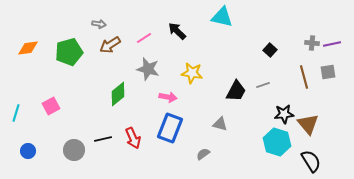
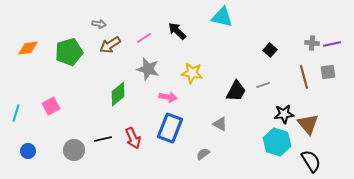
gray triangle: rotated 14 degrees clockwise
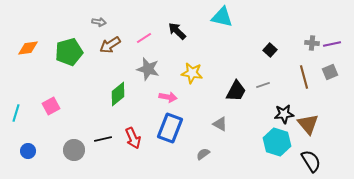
gray arrow: moved 2 px up
gray square: moved 2 px right; rotated 14 degrees counterclockwise
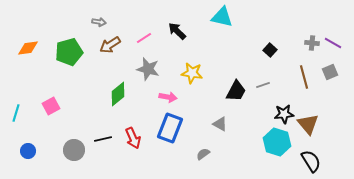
purple line: moved 1 px right, 1 px up; rotated 42 degrees clockwise
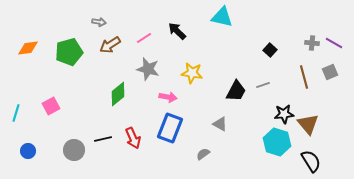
purple line: moved 1 px right
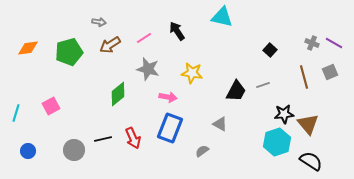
black arrow: rotated 12 degrees clockwise
gray cross: rotated 16 degrees clockwise
cyan hexagon: rotated 24 degrees clockwise
gray semicircle: moved 1 px left, 3 px up
black semicircle: rotated 25 degrees counterclockwise
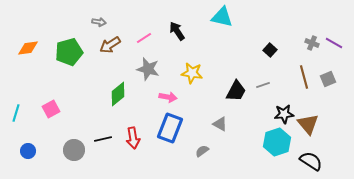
gray square: moved 2 px left, 7 px down
pink square: moved 3 px down
red arrow: rotated 15 degrees clockwise
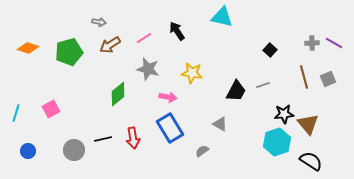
gray cross: rotated 24 degrees counterclockwise
orange diamond: rotated 25 degrees clockwise
blue rectangle: rotated 52 degrees counterclockwise
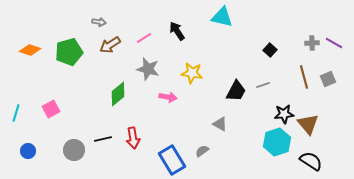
orange diamond: moved 2 px right, 2 px down
blue rectangle: moved 2 px right, 32 px down
